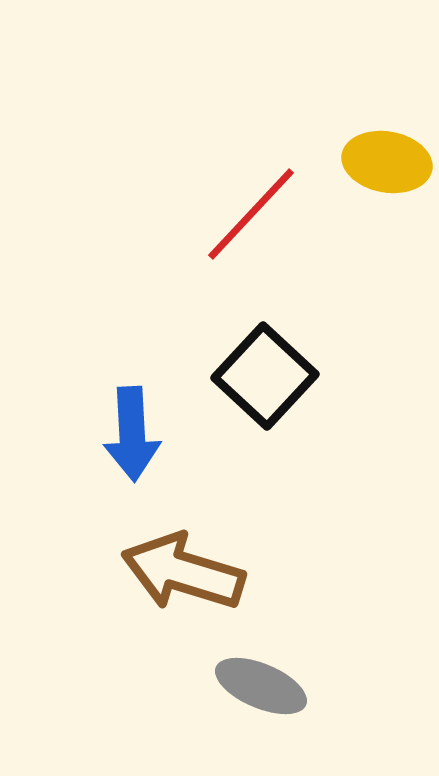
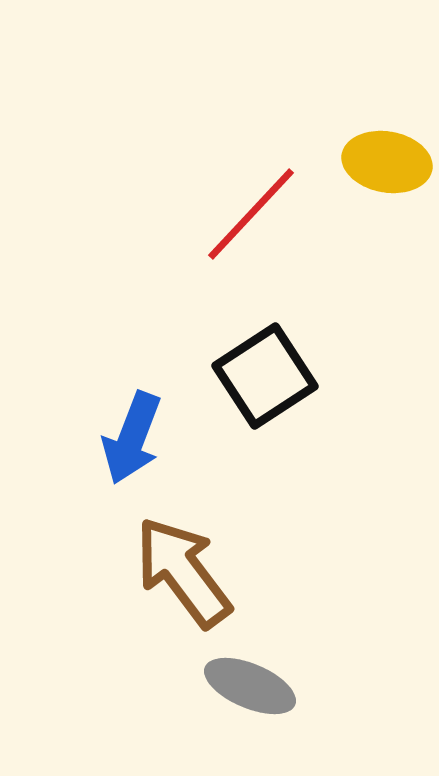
black square: rotated 14 degrees clockwise
blue arrow: moved 4 px down; rotated 24 degrees clockwise
brown arrow: rotated 36 degrees clockwise
gray ellipse: moved 11 px left
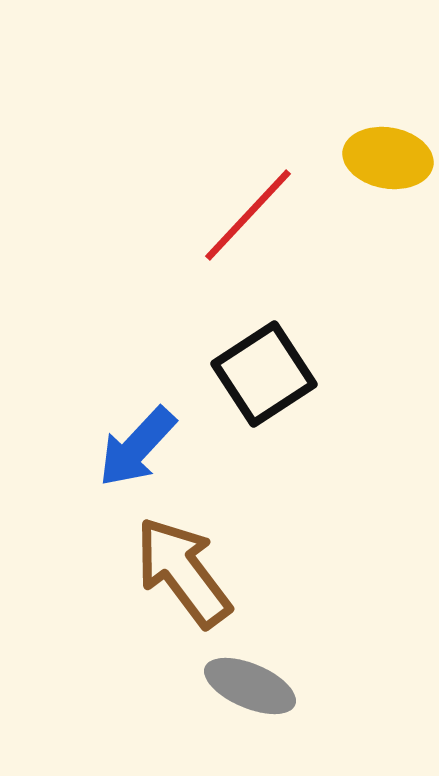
yellow ellipse: moved 1 px right, 4 px up
red line: moved 3 px left, 1 px down
black square: moved 1 px left, 2 px up
blue arrow: moved 5 px right, 9 px down; rotated 22 degrees clockwise
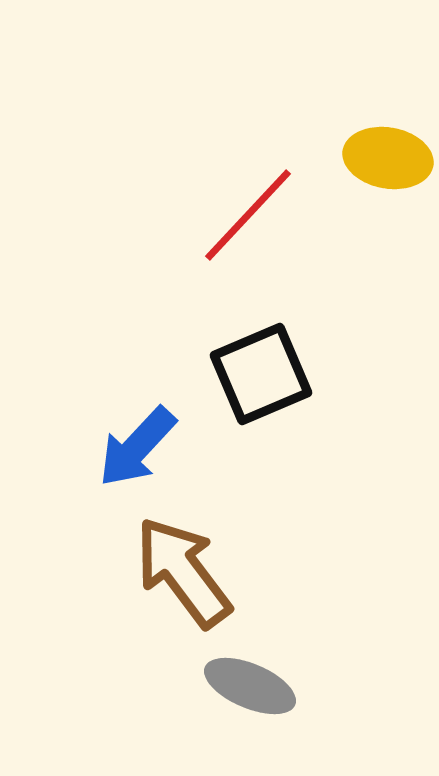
black square: moved 3 px left; rotated 10 degrees clockwise
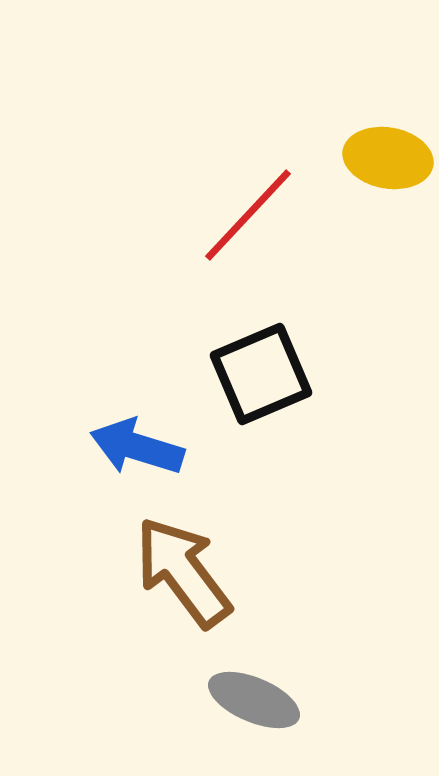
blue arrow: rotated 64 degrees clockwise
gray ellipse: moved 4 px right, 14 px down
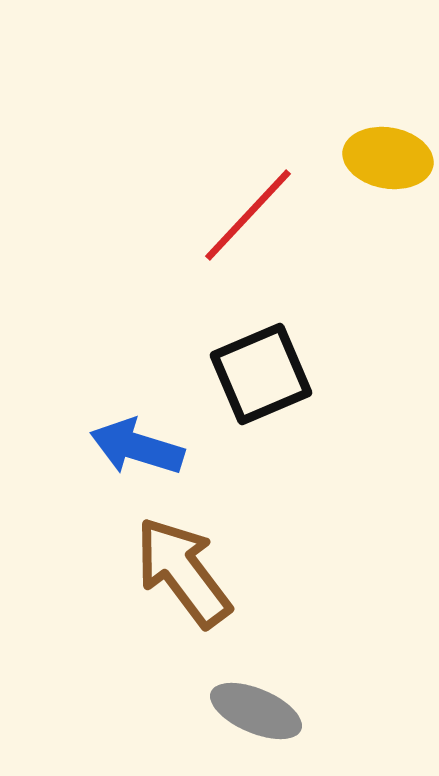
gray ellipse: moved 2 px right, 11 px down
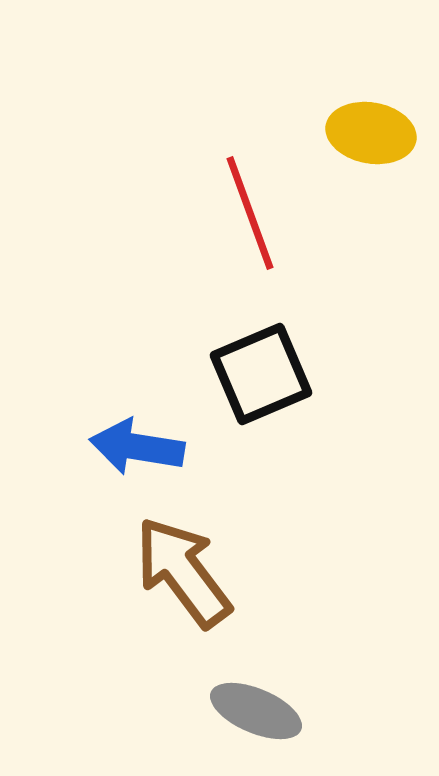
yellow ellipse: moved 17 px left, 25 px up
red line: moved 2 px right, 2 px up; rotated 63 degrees counterclockwise
blue arrow: rotated 8 degrees counterclockwise
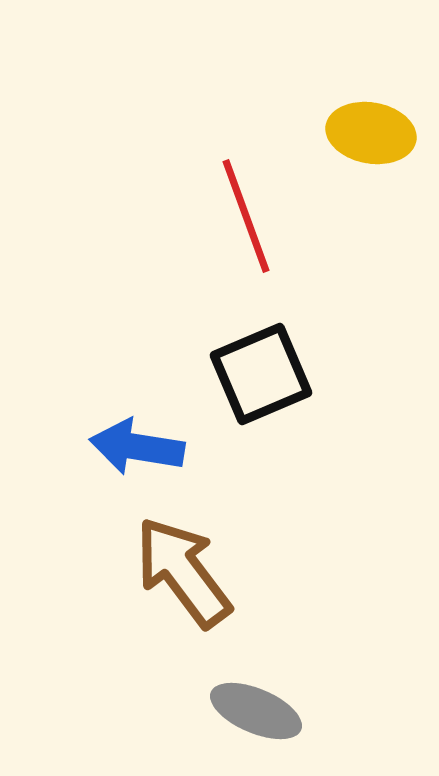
red line: moved 4 px left, 3 px down
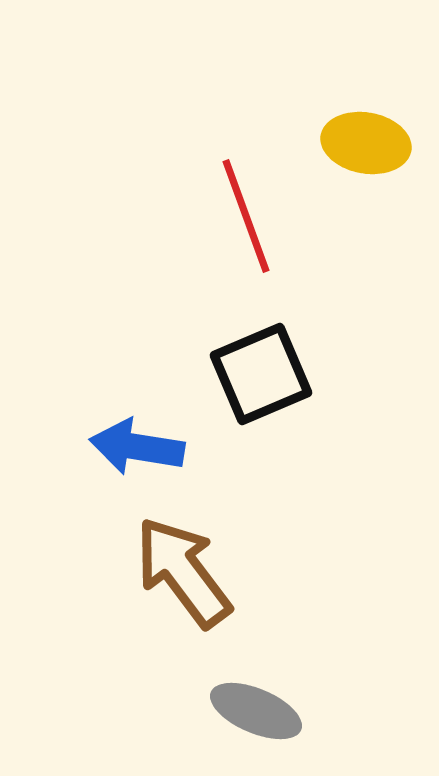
yellow ellipse: moved 5 px left, 10 px down
